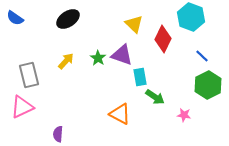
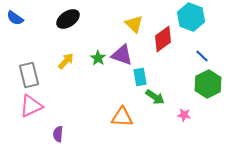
red diamond: rotated 28 degrees clockwise
green hexagon: moved 1 px up
pink triangle: moved 9 px right, 1 px up
orange triangle: moved 2 px right, 3 px down; rotated 25 degrees counterclockwise
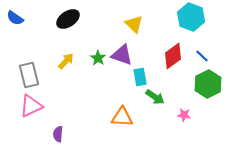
red diamond: moved 10 px right, 17 px down
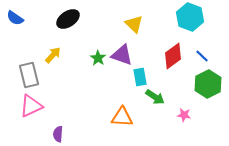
cyan hexagon: moved 1 px left
yellow arrow: moved 13 px left, 6 px up
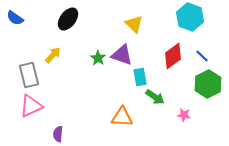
black ellipse: rotated 20 degrees counterclockwise
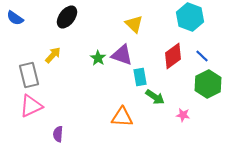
black ellipse: moved 1 px left, 2 px up
pink star: moved 1 px left
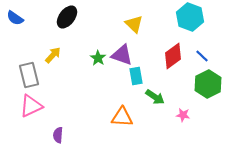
cyan rectangle: moved 4 px left, 1 px up
purple semicircle: moved 1 px down
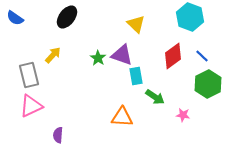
yellow triangle: moved 2 px right
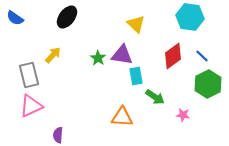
cyan hexagon: rotated 12 degrees counterclockwise
purple triangle: rotated 10 degrees counterclockwise
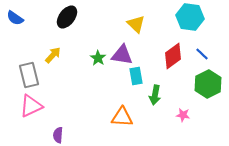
blue line: moved 2 px up
green arrow: moved 2 px up; rotated 66 degrees clockwise
